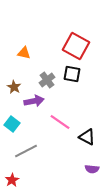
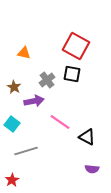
gray line: rotated 10 degrees clockwise
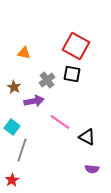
cyan square: moved 3 px down
gray line: moved 4 px left, 1 px up; rotated 55 degrees counterclockwise
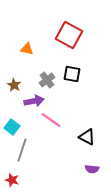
red square: moved 7 px left, 11 px up
orange triangle: moved 3 px right, 4 px up
brown star: moved 2 px up
pink line: moved 9 px left, 2 px up
red star: rotated 24 degrees counterclockwise
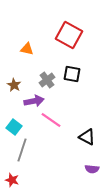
cyan square: moved 2 px right
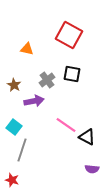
pink line: moved 15 px right, 5 px down
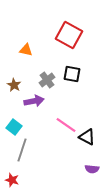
orange triangle: moved 1 px left, 1 px down
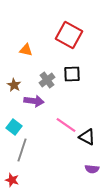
black square: rotated 12 degrees counterclockwise
purple arrow: rotated 18 degrees clockwise
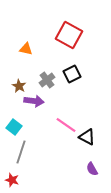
orange triangle: moved 1 px up
black square: rotated 24 degrees counterclockwise
brown star: moved 5 px right, 1 px down
gray line: moved 1 px left, 2 px down
purple semicircle: rotated 56 degrees clockwise
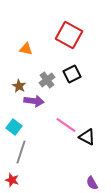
purple semicircle: moved 14 px down
